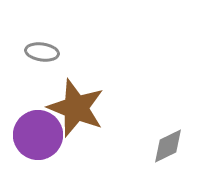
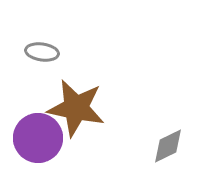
brown star: rotated 10 degrees counterclockwise
purple circle: moved 3 px down
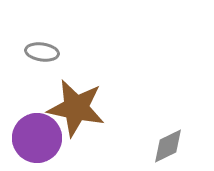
purple circle: moved 1 px left
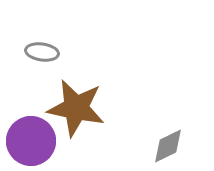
purple circle: moved 6 px left, 3 px down
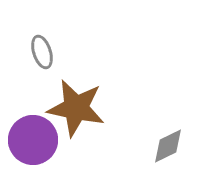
gray ellipse: rotated 64 degrees clockwise
purple circle: moved 2 px right, 1 px up
